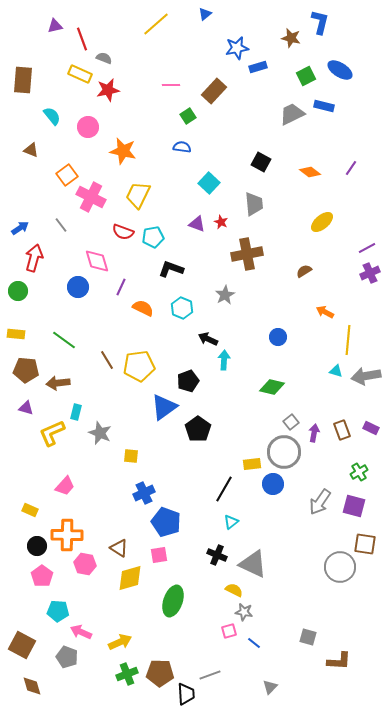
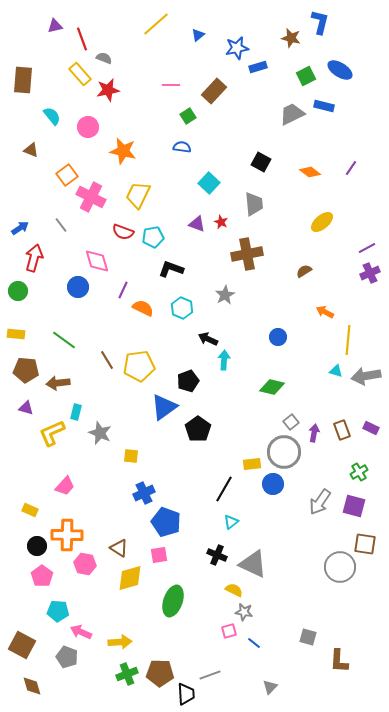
blue triangle at (205, 14): moved 7 px left, 21 px down
yellow rectangle at (80, 74): rotated 25 degrees clockwise
purple line at (121, 287): moved 2 px right, 3 px down
yellow arrow at (120, 642): rotated 20 degrees clockwise
brown L-shape at (339, 661): rotated 90 degrees clockwise
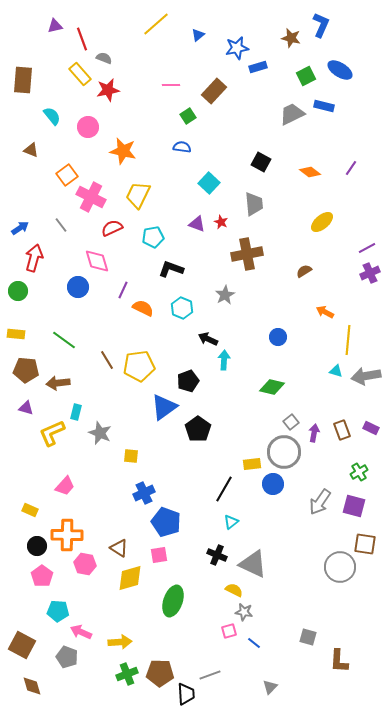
blue L-shape at (320, 22): moved 1 px right, 3 px down; rotated 10 degrees clockwise
red semicircle at (123, 232): moved 11 px left, 4 px up; rotated 135 degrees clockwise
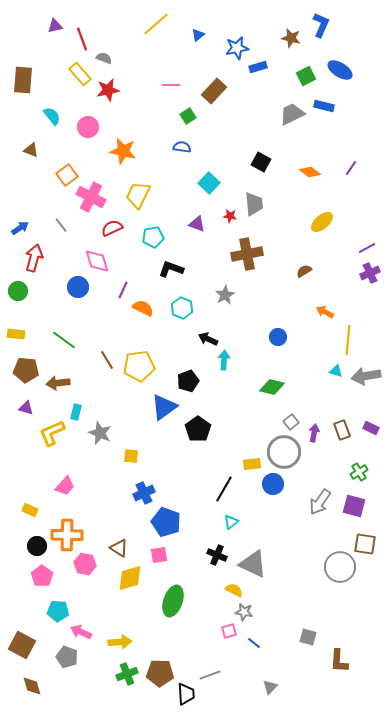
red star at (221, 222): moved 9 px right, 6 px up; rotated 16 degrees counterclockwise
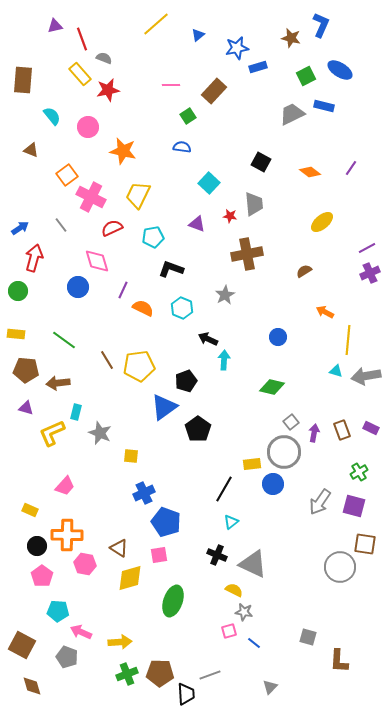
black pentagon at (188, 381): moved 2 px left
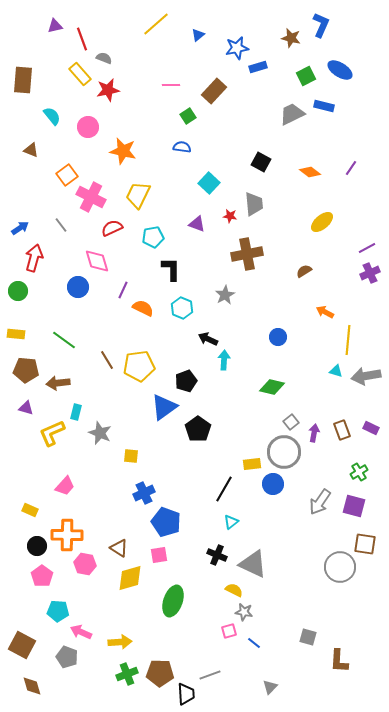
black L-shape at (171, 269): rotated 70 degrees clockwise
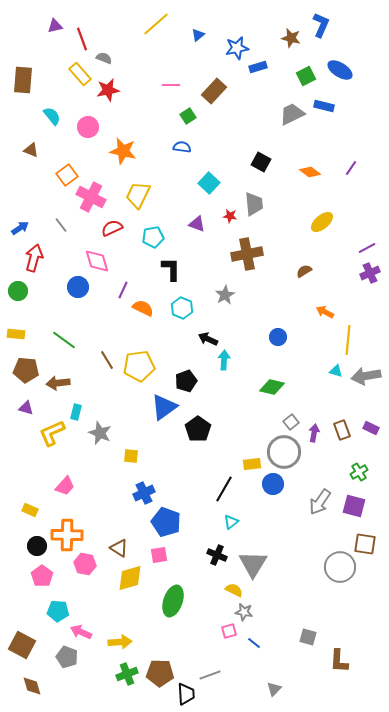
gray triangle at (253, 564): rotated 36 degrees clockwise
gray triangle at (270, 687): moved 4 px right, 2 px down
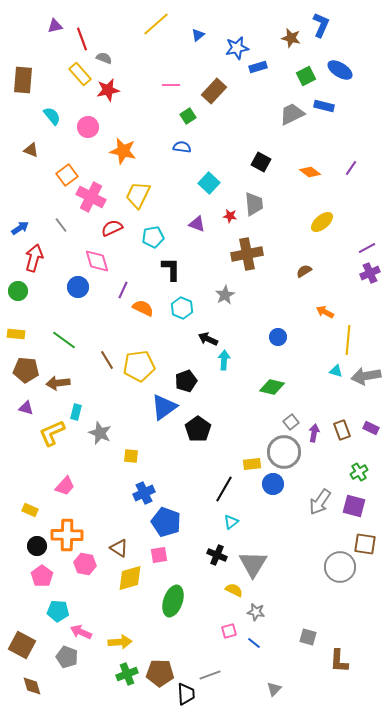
gray star at (244, 612): moved 12 px right
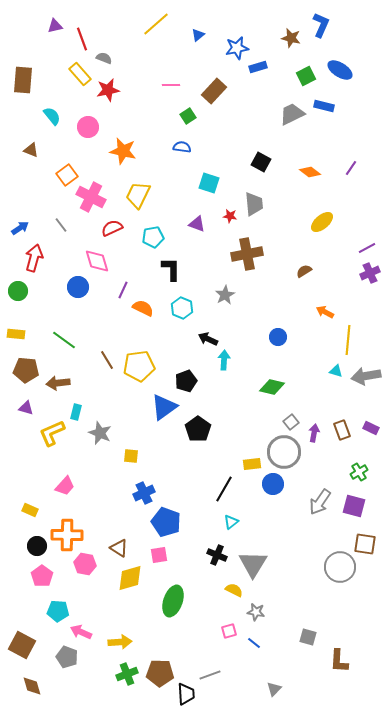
cyan square at (209, 183): rotated 25 degrees counterclockwise
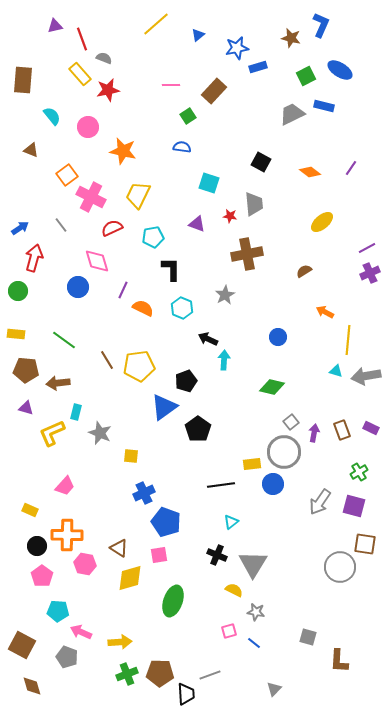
black line at (224, 489): moved 3 px left, 4 px up; rotated 52 degrees clockwise
